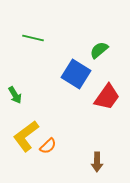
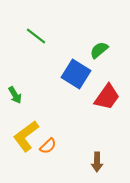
green line: moved 3 px right, 2 px up; rotated 25 degrees clockwise
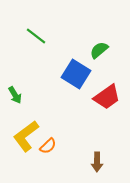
red trapezoid: rotated 20 degrees clockwise
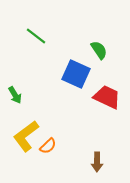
green semicircle: rotated 96 degrees clockwise
blue square: rotated 8 degrees counterclockwise
red trapezoid: rotated 120 degrees counterclockwise
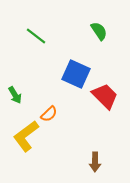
green semicircle: moved 19 px up
red trapezoid: moved 2 px left, 1 px up; rotated 20 degrees clockwise
orange semicircle: moved 1 px right, 32 px up
brown arrow: moved 2 px left
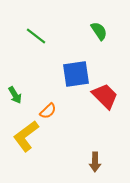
blue square: rotated 32 degrees counterclockwise
orange semicircle: moved 1 px left, 3 px up
